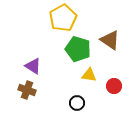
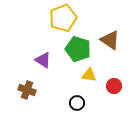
yellow pentagon: rotated 8 degrees clockwise
purple triangle: moved 10 px right, 6 px up
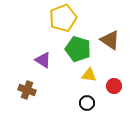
black circle: moved 10 px right
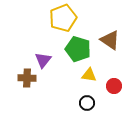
purple triangle: rotated 36 degrees clockwise
brown cross: moved 12 px up; rotated 18 degrees counterclockwise
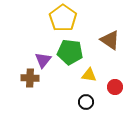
yellow pentagon: rotated 16 degrees counterclockwise
green pentagon: moved 8 px left, 3 px down; rotated 10 degrees counterclockwise
brown cross: moved 3 px right
red circle: moved 1 px right, 1 px down
black circle: moved 1 px left, 1 px up
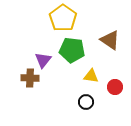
green pentagon: moved 2 px right, 2 px up
yellow triangle: moved 2 px right, 1 px down
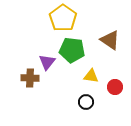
purple triangle: moved 4 px right, 2 px down
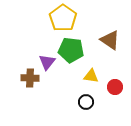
green pentagon: moved 1 px left
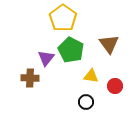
brown triangle: moved 1 px left, 4 px down; rotated 20 degrees clockwise
green pentagon: rotated 20 degrees clockwise
purple triangle: moved 1 px left, 4 px up
red circle: moved 1 px up
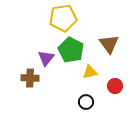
yellow pentagon: rotated 28 degrees clockwise
yellow triangle: moved 1 px left, 4 px up; rotated 21 degrees counterclockwise
